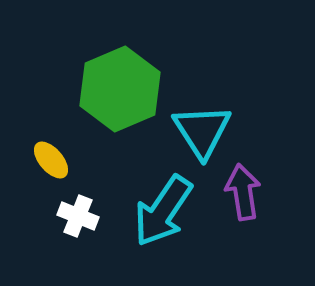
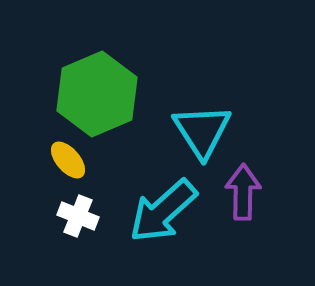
green hexagon: moved 23 px left, 5 px down
yellow ellipse: moved 17 px right
purple arrow: rotated 10 degrees clockwise
cyan arrow: rotated 14 degrees clockwise
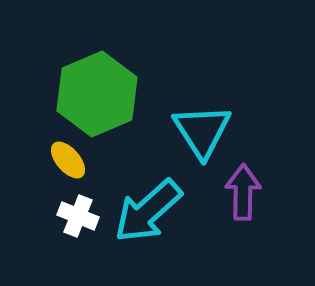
cyan arrow: moved 15 px left
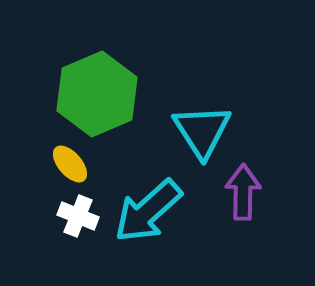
yellow ellipse: moved 2 px right, 4 px down
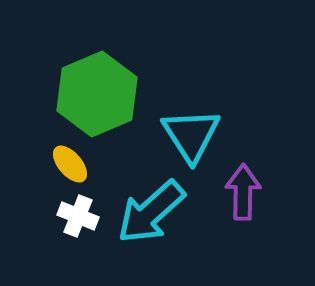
cyan triangle: moved 11 px left, 4 px down
cyan arrow: moved 3 px right, 1 px down
